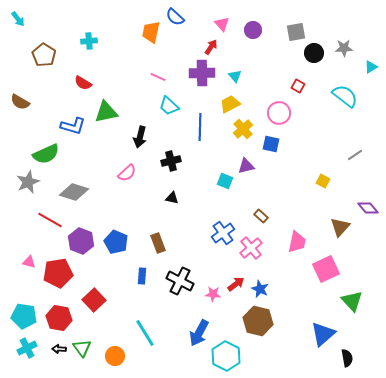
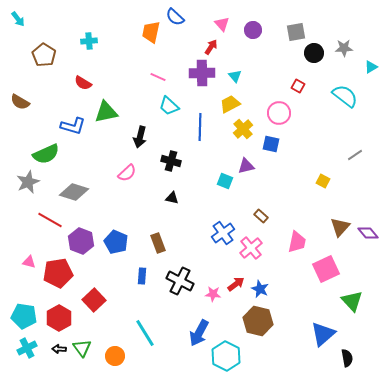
black cross at (171, 161): rotated 30 degrees clockwise
purple diamond at (368, 208): moved 25 px down
red hexagon at (59, 318): rotated 20 degrees clockwise
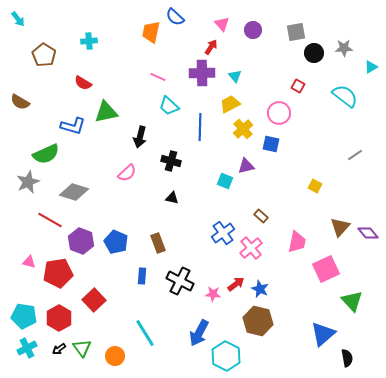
yellow square at (323, 181): moved 8 px left, 5 px down
black arrow at (59, 349): rotated 40 degrees counterclockwise
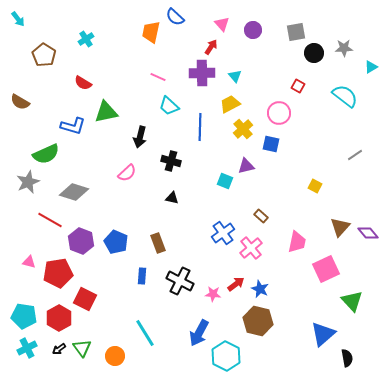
cyan cross at (89, 41): moved 3 px left, 2 px up; rotated 28 degrees counterclockwise
red square at (94, 300): moved 9 px left, 1 px up; rotated 20 degrees counterclockwise
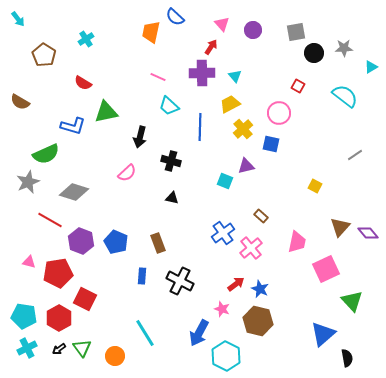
pink star at (213, 294): moved 9 px right, 15 px down; rotated 14 degrees clockwise
